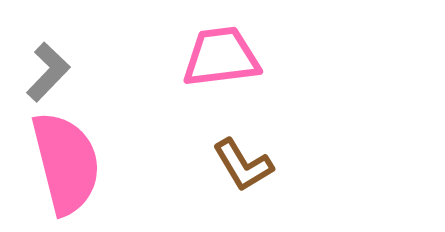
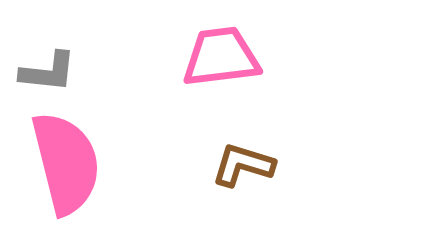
gray L-shape: rotated 52 degrees clockwise
brown L-shape: rotated 138 degrees clockwise
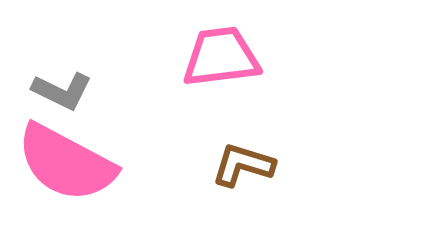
gray L-shape: moved 14 px right, 19 px down; rotated 20 degrees clockwise
pink semicircle: rotated 132 degrees clockwise
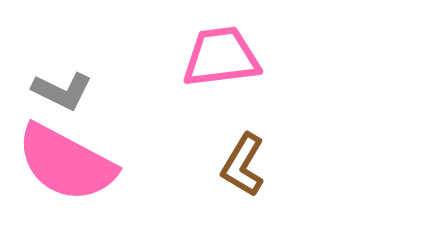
brown L-shape: rotated 76 degrees counterclockwise
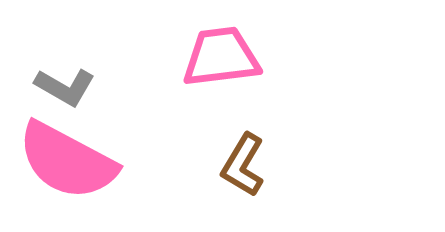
gray L-shape: moved 3 px right, 4 px up; rotated 4 degrees clockwise
pink semicircle: moved 1 px right, 2 px up
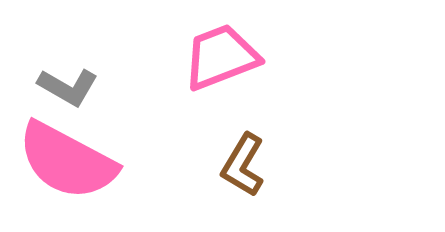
pink trapezoid: rotated 14 degrees counterclockwise
gray L-shape: moved 3 px right
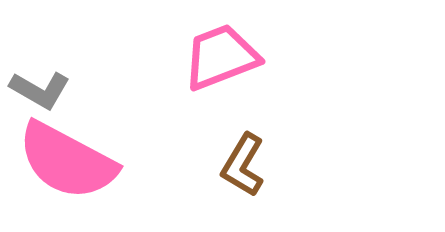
gray L-shape: moved 28 px left, 3 px down
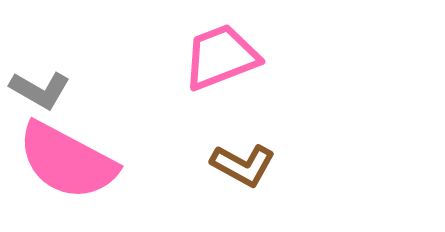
brown L-shape: rotated 92 degrees counterclockwise
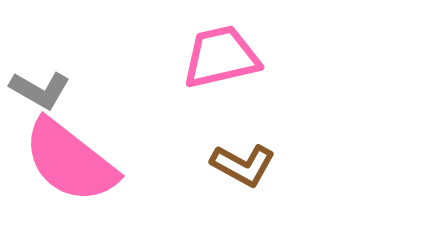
pink trapezoid: rotated 8 degrees clockwise
pink semicircle: moved 3 px right; rotated 10 degrees clockwise
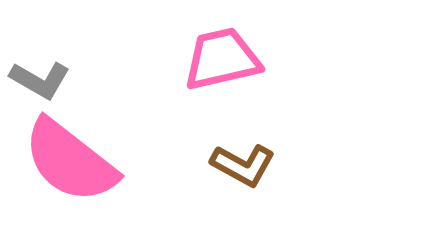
pink trapezoid: moved 1 px right, 2 px down
gray L-shape: moved 10 px up
